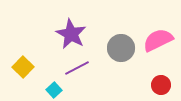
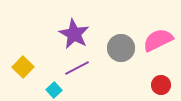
purple star: moved 3 px right
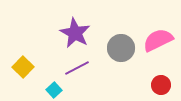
purple star: moved 1 px right, 1 px up
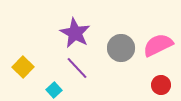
pink semicircle: moved 5 px down
purple line: rotated 75 degrees clockwise
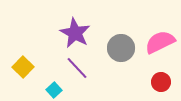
pink semicircle: moved 2 px right, 3 px up
red circle: moved 3 px up
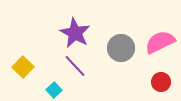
purple line: moved 2 px left, 2 px up
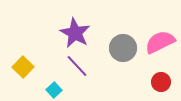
gray circle: moved 2 px right
purple line: moved 2 px right
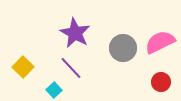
purple line: moved 6 px left, 2 px down
